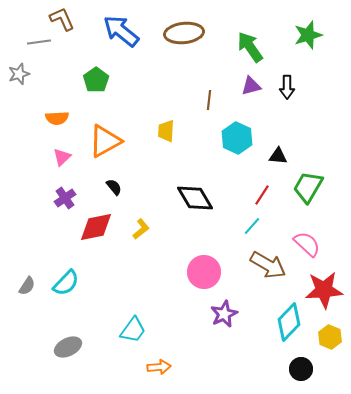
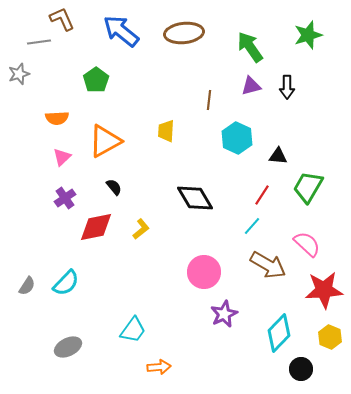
cyan diamond: moved 10 px left, 11 px down
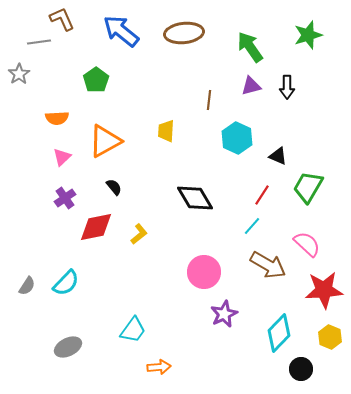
gray star: rotated 15 degrees counterclockwise
black triangle: rotated 18 degrees clockwise
yellow L-shape: moved 2 px left, 5 px down
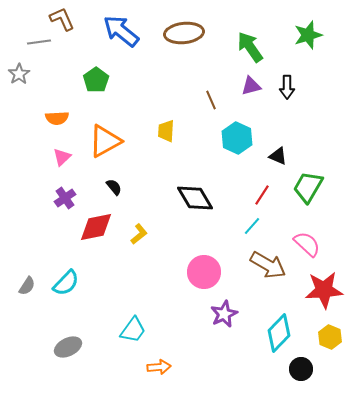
brown line: moved 2 px right; rotated 30 degrees counterclockwise
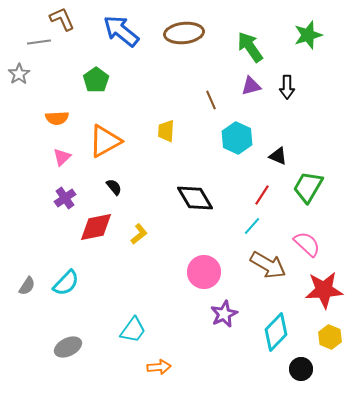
cyan diamond: moved 3 px left, 1 px up
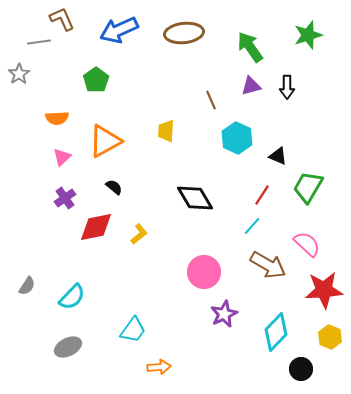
blue arrow: moved 2 px left, 1 px up; rotated 63 degrees counterclockwise
black semicircle: rotated 12 degrees counterclockwise
cyan semicircle: moved 6 px right, 14 px down
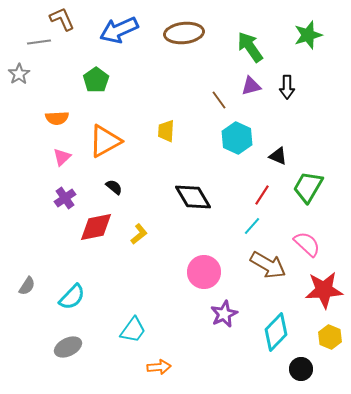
brown line: moved 8 px right; rotated 12 degrees counterclockwise
black diamond: moved 2 px left, 1 px up
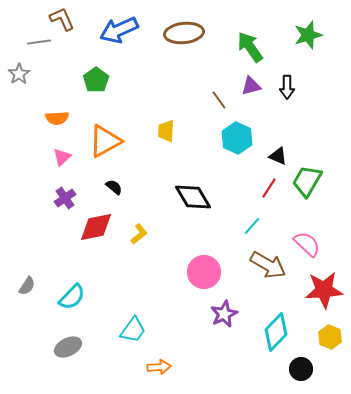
green trapezoid: moved 1 px left, 6 px up
red line: moved 7 px right, 7 px up
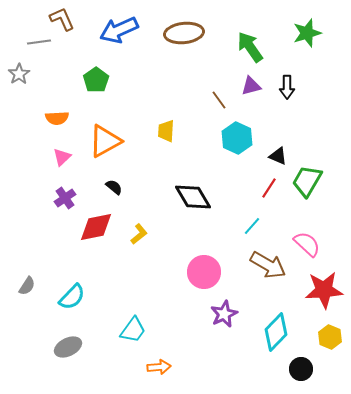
green star: moved 1 px left, 2 px up
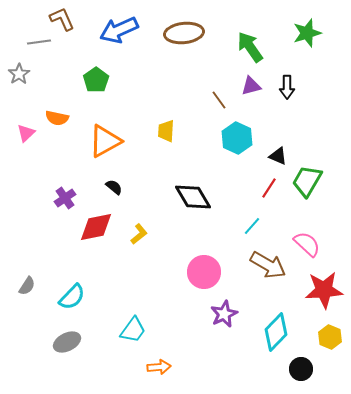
orange semicircle: rotated 15 degrees clockwise
pink triangle: moved 36 px left, 24 px up
gray ellipse: moved 1 px left, 5 px up
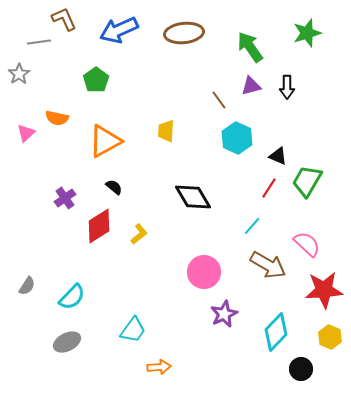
brown L-shape: moved 2 px right
red diamond: moved 3 px right, 1 px up; rotated 21 degrees counterclockwise
